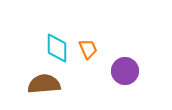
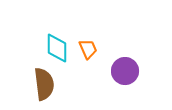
brown semicircle: rotated 88 degrees clockwise
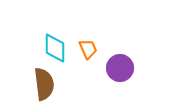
cyan diamond: moved 2 px left
purple circle: moved 5 px left, 3 px up
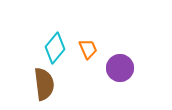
cyan diamond: rotated 40 degrees clockwise
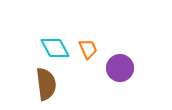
cyan diamond: rotated 68 degrees counterclockwise
brown semicircle: moved 2 px right
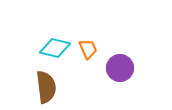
cyan diamond: rotated 48 degrees counterclockwise
brown semicircle: moved 3 px down
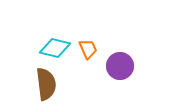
purple circle: moved 2 px up
brown semicircle: moved 3 px up
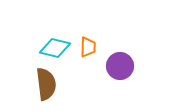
orange trapezoid: moved 2 px up; rotated 25 degrees clockwise
